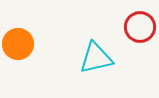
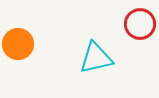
red circle: moved 3 px up
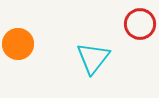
cyan triangle: moved 3 px left; rotated 39 degrees counterclockwise
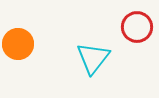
red circle: moved 3 px left, 3 px down
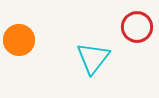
orange circle: moved 1 px right, 4 px up
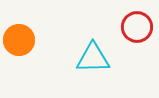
cyan triangle: rotated 51 degrees clockwise
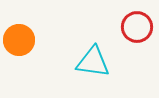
cyan triangle: moved 4 px down; rotated 9 degrees clockwise
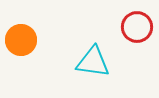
orange circle: moved 2 px right
